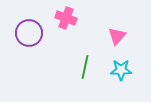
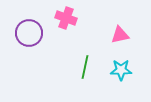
pink triangle: moved 3 px right, 1 px up; rotated 36 degrees clockwise
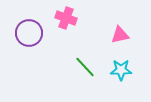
green line: rotated 55 degrees counterclockwise
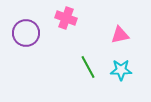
purple circle: moved 3 px left
green line: moved 3 px right; rotated 15 degrees clockwise
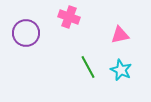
pink cross: moved 3 px right, 1 px up
cyan star: rotated 25 degrees clockwise
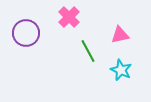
pink cross: rotated 25 degrees clockwise
green line: moved 16 px up
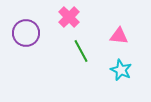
pink triangle: moved 1 px left, 1 px down; rotated 18 degrees clockwise
green line: moved 7 px left
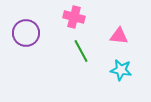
pink cross: moved 5 px right; rotated 30 degrees counterclockwise
cyan star: rotated 15 degrees counterclockwise
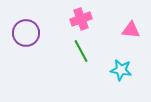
pink cross: moved 7 px right, 2 px down; rotated 35 degrees counterclockwise
pink triangle: moved 12 px right, 6 px up
